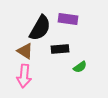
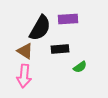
purple rectangle: rotated 12 degrees counterclockwise
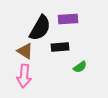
black rectangle: moved 2 px up
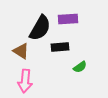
brown triangle: moved 4 px left
pink arrow: moved 1 px right, 5 px down
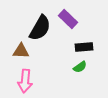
purple rectangle: rotated 48 degrees clockwise
black rectangle: moved 24 px right
brown triangle: rotated 30 degrees counterclockwise
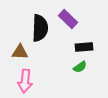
black semicircle: rotated 28 degrees counterclockwise
brown triangle: moved 1 px left, 1 px down
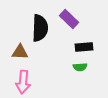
purple rectangle: moved 1 px right
green semicircle: rotated 32 degrees clockwise
pink arrow: moved 2 px left, 1 px down
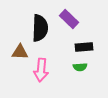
pink arrow: moved 18 px right, 12 px up
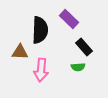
black semicircle: moved 2 px down
black rectangle: rotated 54 degrees clockwise
green semicircle: moved 2 px left
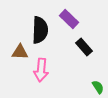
green semicircle: moved 20 px right, 20 px down; rotated 120 degrees counterclockwise
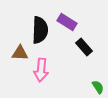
purple rectangle: moved 2 px left, 3 px down; rotated 12 degrees counterclockwise
brown triangle: moved 1 px down
